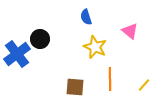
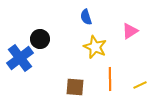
pink triangle: rotated 48 degrees clockwise
blue cross: moved 3 px right, 4 px down
yellow line: moved 4 px left; rotated 24 degrees clockwise
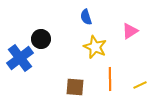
black circle: moved 1 px right
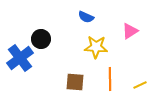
blue semicircle: rotated 49 degrees counterclockwise
yellow star: moved 1 px right; rotated 20 degrees counterclockwise
brown square: moved 5 px up
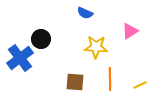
blue semicircle: moved 1 px left, 4 px up
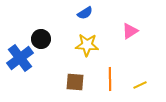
blue semicircle: rotated 56 degrees counterclockwise
yellow star: moved 9 px left, 2 px up
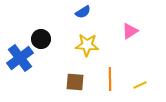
blue semicircle: moved 2 px left, 1 px up
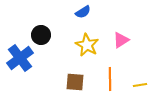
pink triangle: moved 9 px left, 9 px down
black circle: moved 4 px up
yellow star: rotated 25 degrees clockwise
yellow line: rotated 16 degrees clockwise
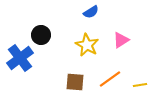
blue semicircle: moved 8 px right
orange line: rotated 55 degrees clockwise
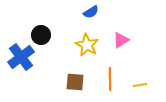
blue cross: moved 1 px right, 1 px up
orange line: rotated 55 degrees counterclockwise
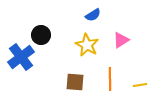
blue semicircle: moved 2 px right, 3 px down
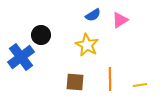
pink triangle: moved 1 px left, 20 px up
